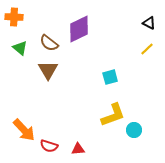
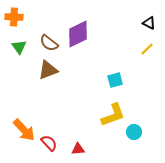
purple diamond: moved 1 px left, 5 px down
green triangle: moved 1 px left, 1 px up; rotated 14 degrees clockwise
brown triangle: rotated 40 degrees clockwise
cyan square: moved 5 px right, 3 px down
cyan circle: moved 2 px down
red semicircle: moved 3 px up; rotated 150 degrees counterclockwise
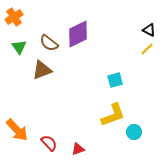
orange cross: rotated 36 degrees counterclockwise
black triangle: moved 7 px down
brown triangle: moved 6 px left
orange arrow: moved 7 px left
red triangle: rotated 16 degrees counterclockwise
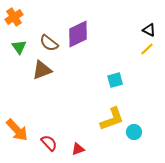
yellow L-shape: moved 1 px left, 4 px down
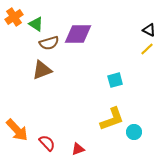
purple diamond: rotated 24 degrees clockwise
brown semicircle: rotated 54 degrees counterclockwise
green triangle: moved 17 px right, 23 px up; rotated 21 degrees counterclockwise
red semicircle: moved 2 px left
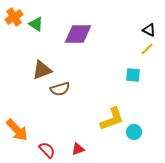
brown semicircle: moved 11 px right, 46 px down
cyan square: moved 18 px right, 5 px up; rotated 21 degrees clockwise
red semicircle: moved 7 px down
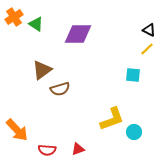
brown triangle: rotated 15 degrees counterclockwise
red semicircle: rotated 138 degrees clockwise
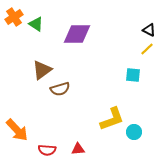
purple diamond: moved 1 px left
red triangle: rotated 16 degrees clockwise
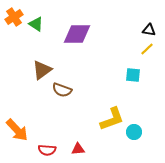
black triangle: rotated 16 degrees counterclockwise
brown semicircle: moved 2 px right, 1 px down; rotated 36 degrees clockwise
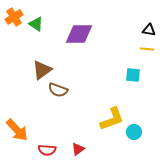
purple diamond: moved 2 px right
yellow line: rotated 48 degrees clockwise
brown semicircle: moved 4 px left
red triangle: rotated 32 degrees counterclockwise
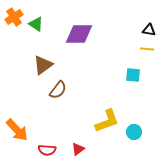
brown triangle: moved 1 px right, 5 px up
brown semicircle: rotated 72 degrees counterclockwise
yellow L-shape: moved 5 px left, 2 px down
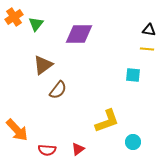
green triangle: rotated 35 degrees clockwise
cyan circle: moved 1 px left, 10 px down
